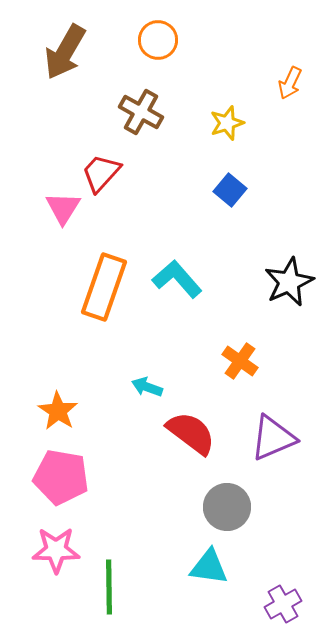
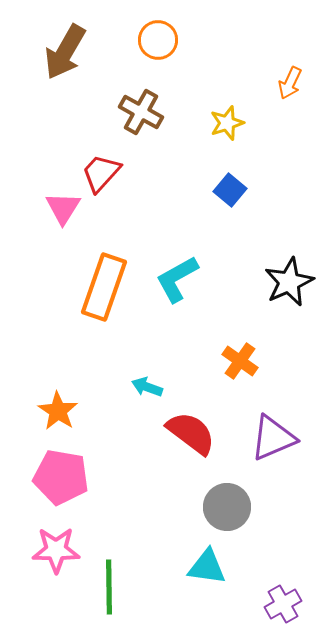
cyan L-shape: rotated 78 degrees counterclockwise
cyan triangle: moved 2 px left
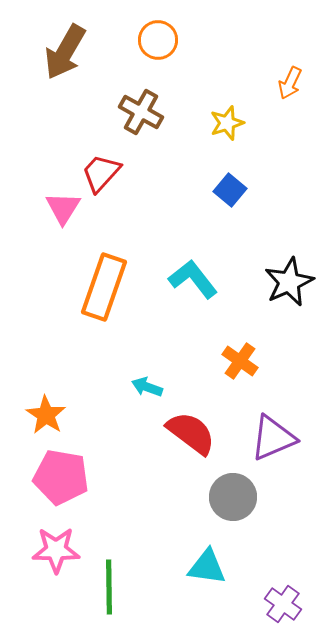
cyan L-shape: moved 16 px right; rotated 81 degrees clockwise
orange star: moved 12 px left, 4 px down
gray circle: moved 6 px right, 10 px up
purple cross: rotated 24 degrees counterclockwise
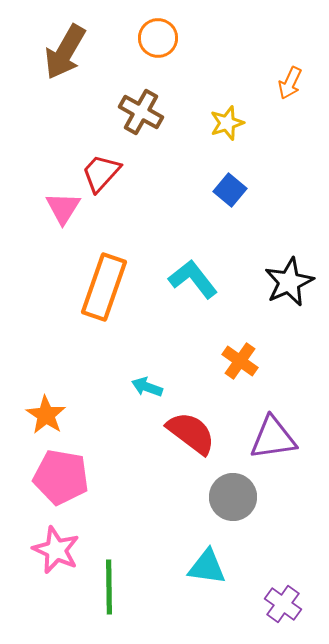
orange circle: moved 2 px up
purple triangle: rotated 15 degrees clockwise
pink star: rotated 24 degrees clockwise
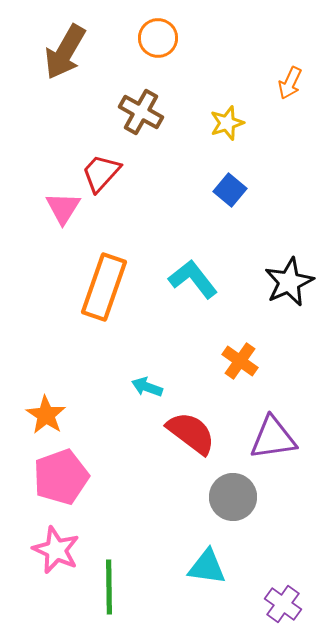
pink pentagon: rotated 30 degrees counterclockwise
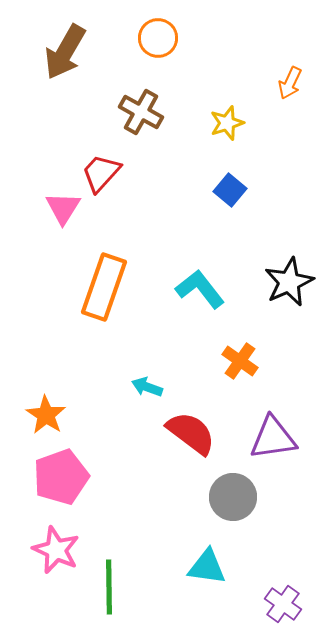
cyan L-shape: moved 7 px right, 10 px down
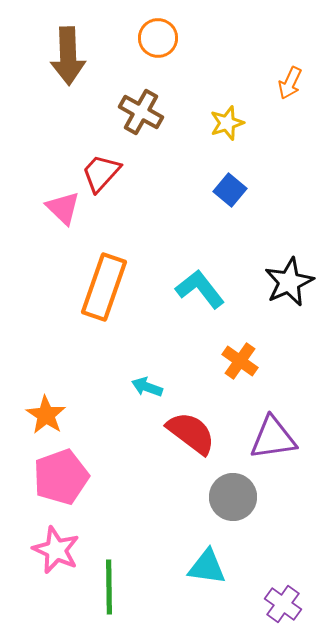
brown arrow: moved 3 px right, 4 px down; rotated 32 degrees counterclockwise
pink triangle: rotated 18 degrees counterclockwise
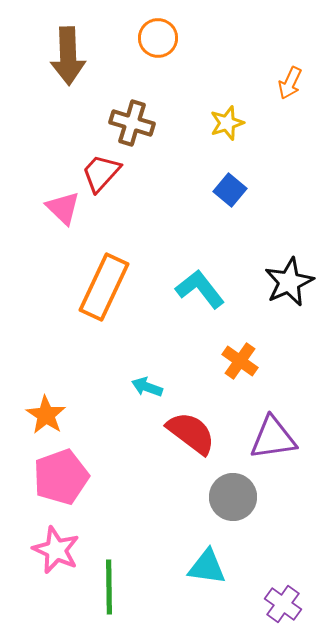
brown cross: moved 9 px left, 11 px down; rotated 12 degrees counterclockwise
orange rectangle: rotated 6 degrees clockwise
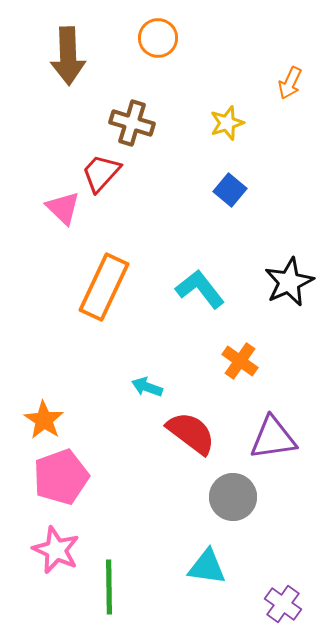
orange star: moved 2 px left, 5 px down
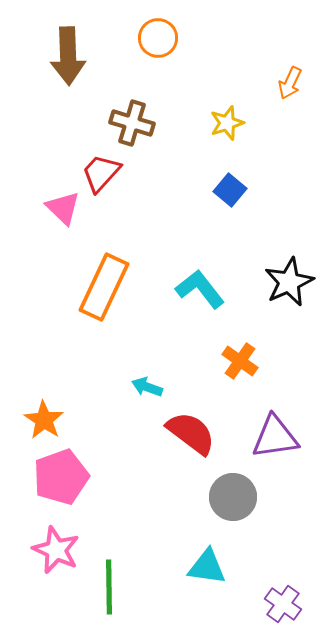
purple triangle: moved 2 px right, 1 px up
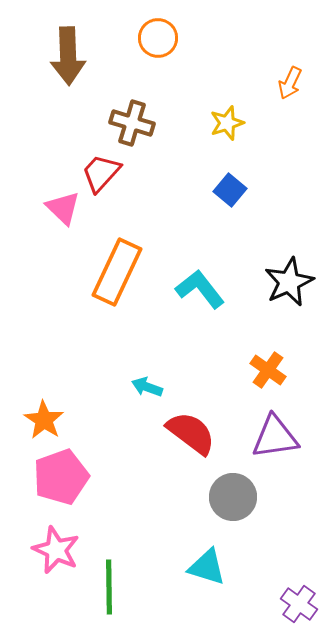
orange rectangle: moved 13 px right, 15 px up
orange cross: moved 28 px right, 9 px down
cyan triangle: rotated 9 degrees clockwise
purple cross: moved 16 px right
